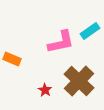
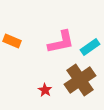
cyan rectangle: moved 16 px down
orange rectangle: moved 18 px up
brown cross: moved 1 px right, 1 px up; rotated 12 degrees clockwise
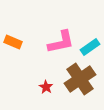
orange rectangle: moved 1 px right, 1 px down
brown cross: moved 1 px up
red star: moved 1 px right, 3 px up
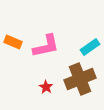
pink L-shape: moved 15 px left, 4 px down
brown cross: rotated 12 degrees clockwise
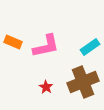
brown cross: moved 3 px right, 3 px down
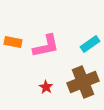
orange rectangle: rotated 12 degrees counterclockwise
cyan rectangle: moved 3 px up
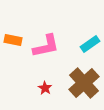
orange rectangle: moved 2 px up
brown cross: moved 1 px right, 1 px down; rotated 20 degrees counterclockwise
red star: moved 1 px left, 1 px down
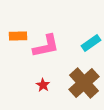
orange rectangle: moved 5 px right, 4 px up; rotated 12 degrees counterclockwise
cyan rectangle: moved 1 px right, 1 px up
red star: moved 2 px left, 3 px up
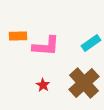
pink L-shape: rotated 16 degrees clockwise
